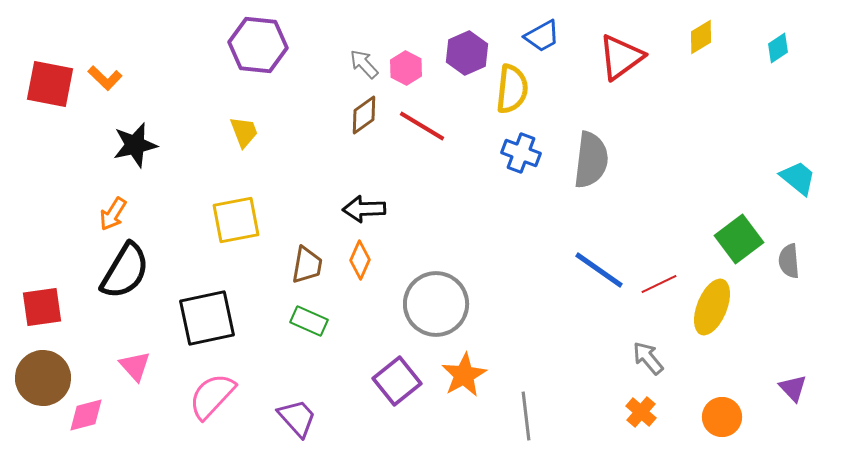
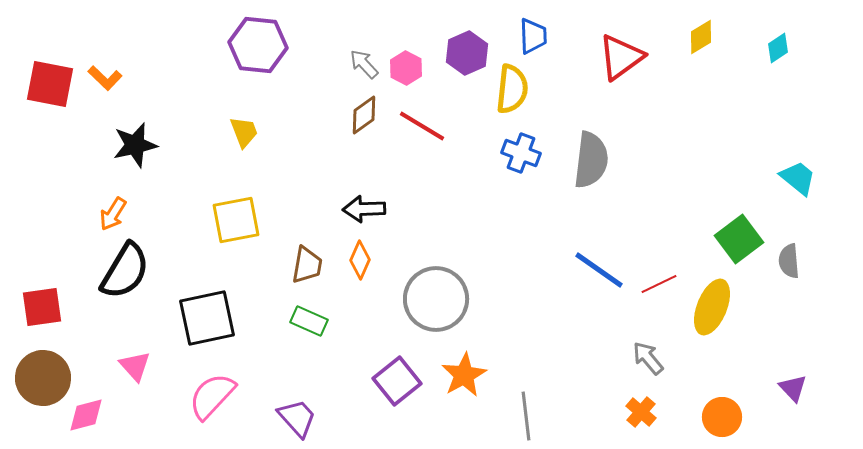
blue trapezoid at (542, 36): moved 9 px left; rotated 63 degrees counterclockwise
gray circle at (436, 304): moved 5 px up
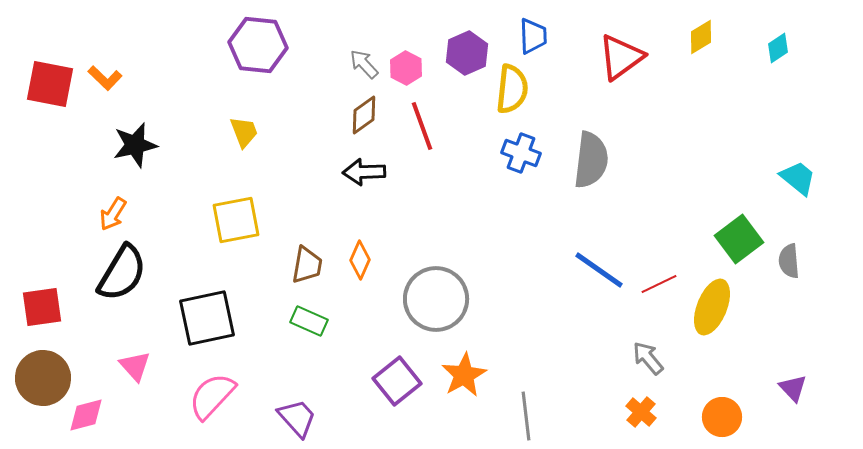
red line at (422, 126): rotated 39 degrees clockwise
black arrow at (364, 209): moved 37 px up
black semicircle at (125, 271): moved 3 px left, 2 px down
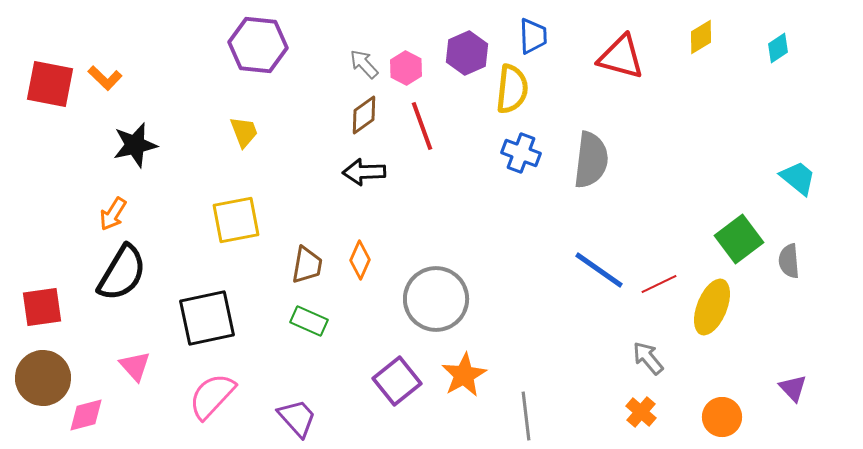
red triangle at (621, 57): rotated 51 degrees clockwise
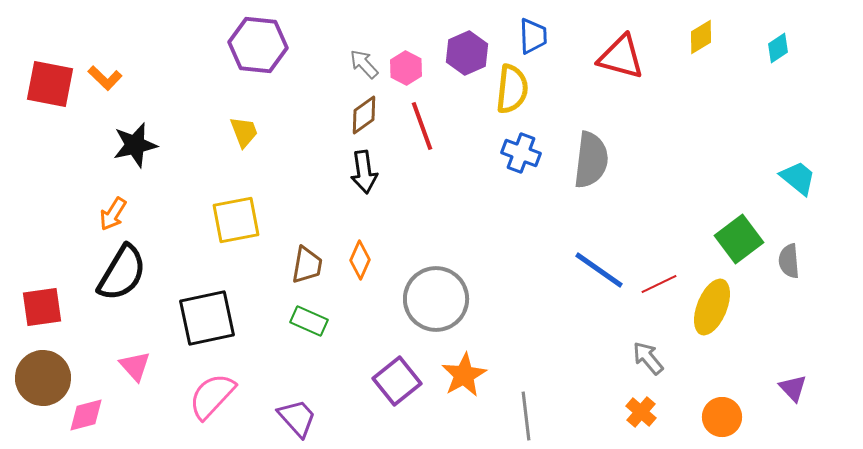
black arrow at (364, 172): rotated 96 degrees counterclockwise
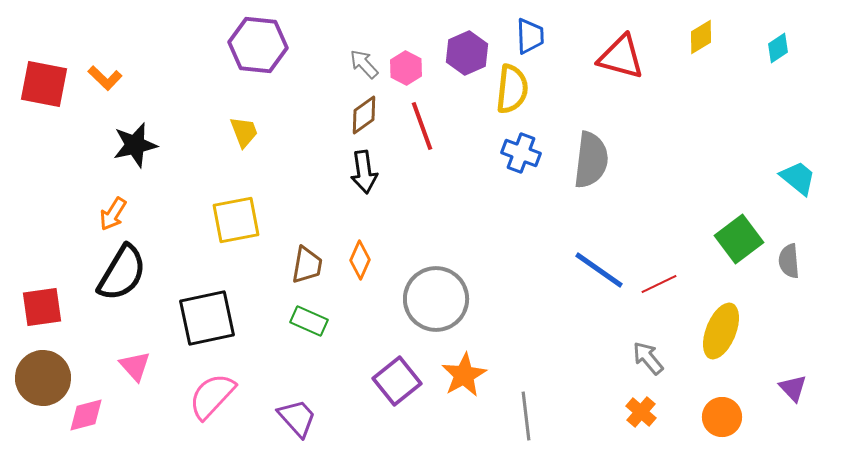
blue trapezoid at (533, 36): moved 3 px left
red square at (50, 84): moved 6 px left
yellow ellipse at (712, 307): moved 9 px right, 24 px down
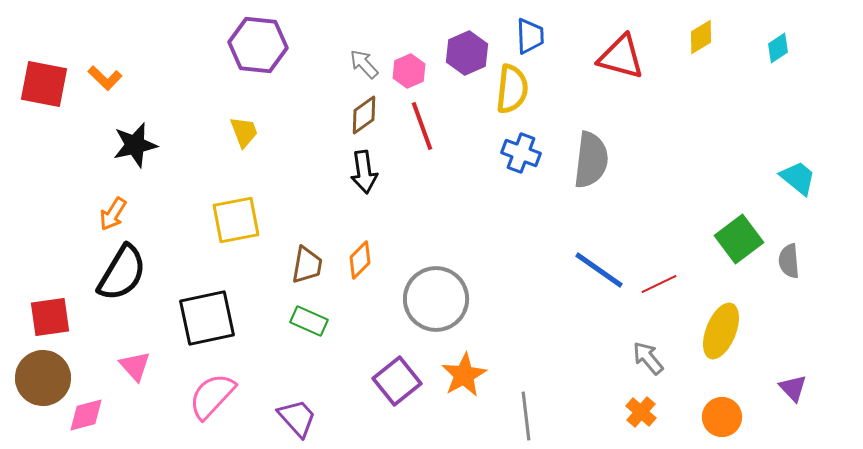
pink hexagon at (406, 68): moved 3 px right, 3 px down; rotated 8 degrees clockwise
orange diamond at (360, 260): rotated 21 degrees clockwise
red square at (42, 307): moved 8 px right, 10 px down
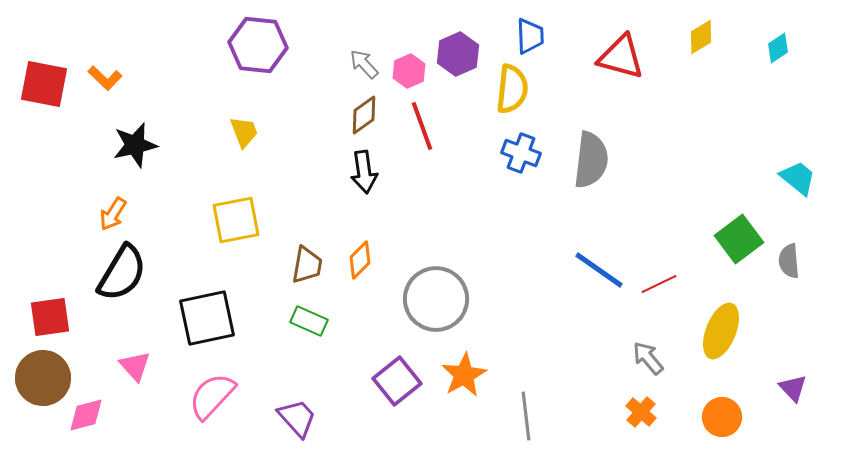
purple hexagon at (467, 53): moved 9 px left, 1 px down
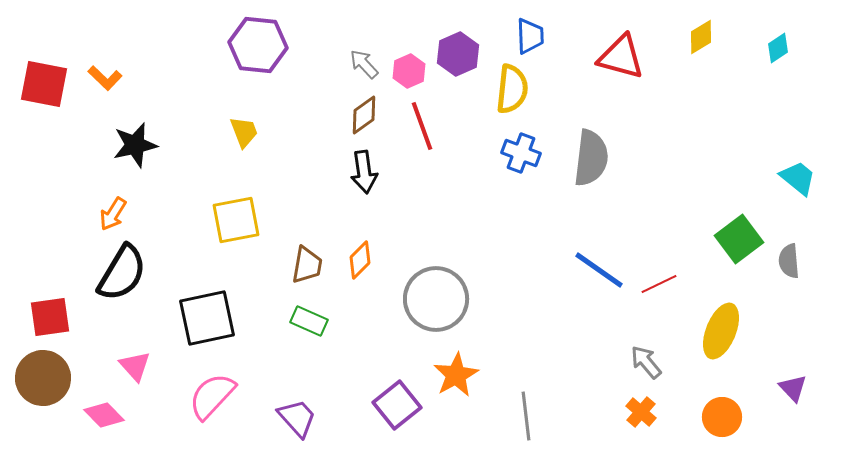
gray semicircle at (591, 160): moved 2 px up
gray arrow at (648, 358): moved 2 px left, 4 px down
orange star at (464, 375): moved 8 px left
purple square at (397, 381): moved 24 px down
pink diamond at (86, 415): moved 18 px right; rotated 60 degrees clockwise
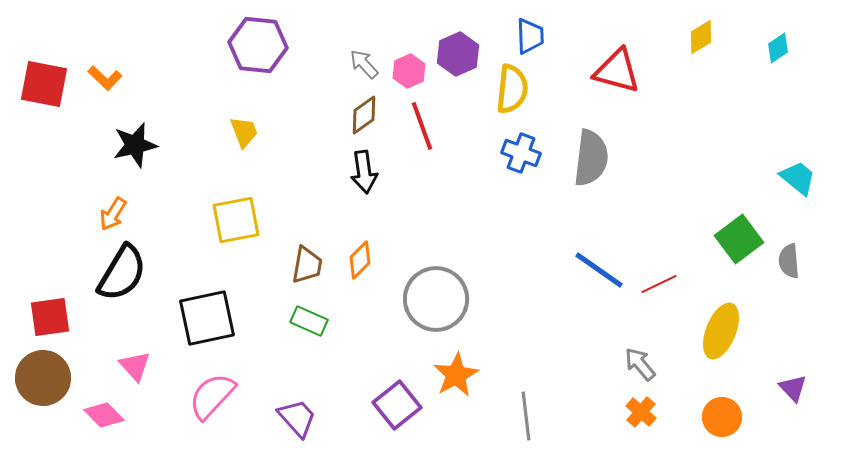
red triangle at (621, 57): moved 4 px left, 14 px down
gray arrow at (646, 362): moved 6 px left, 2 px down
